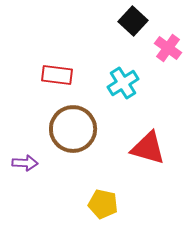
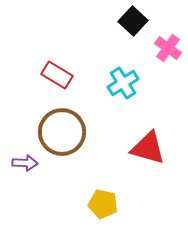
red rectangle: rotated 24 degrees clockwise
brown circle: moved 11 px left, 3 px down
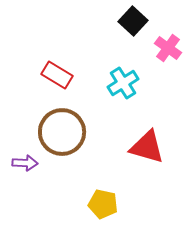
red triangle: moved 1 px left, 1 px up
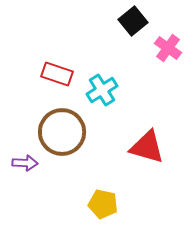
black square: rotated 8 degrees clockwise
red rectangle: moved 1 px up; rotated 12 degrees counterclockwise
cyan cross: moved 21 px left, 7 px down
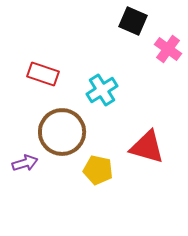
black square: rotated 28 degrees counterclockwise
pink cross: moved 1 px down
red rectangle: moved 14 px left
purple arrow: rotated 20 degrees counterclockwise
yellow pentagon: moved 5 px left, 34 px up
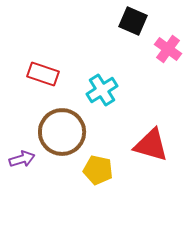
red triangle: moved 4 px right, 2 px up
purple arrow: moved 3 px left, 4 px up
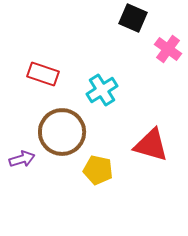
black square: moved 3 px up
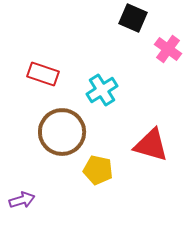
purple arrow: moved 41 px down
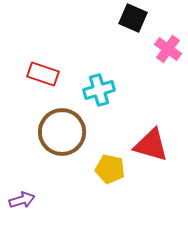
cyan cross: moved 3 px left; rotated 16 degrees clockwise
yellow pentagon: moved 12 px right, 1 px up
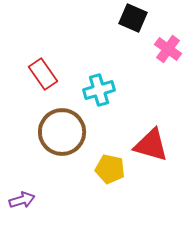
red rectangle: rotated 36 degrees clockwise
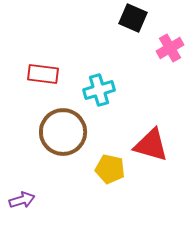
pink cross: moved 2 px right, 1 px up; rotated 24 degrees clockwise
red rectangle: rotated 48 degrees counterclockwise
brown circle: moved 1 px right
